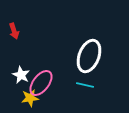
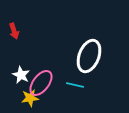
cyan line: moved 10 px left
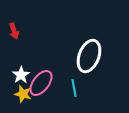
white star: rotated 12 degrees clockwise
cyan line: moved 1 px left, 3 px down; rotated 66 degrees clockwise
yellow star: moved 7 px left, 4 px up; rotated 24 degrees clockwise
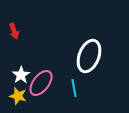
yellow star: moved 5 px left, 2 px down
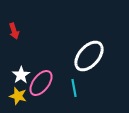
white ellipse: rotated 20 degrees clockwise
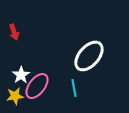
red arrow: moved 1 px down
pink ellipse: moved 4 px left, 3 px down
yellow star: moved 3 px left; rotated 24 degrees counterclockwise
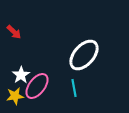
red arrow: rotated 28 degrees counterclockwise
white ellipse: moved 5 px left, 1 px up
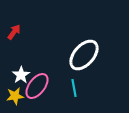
red arrow: rotated 98 degrees counterclockwise
